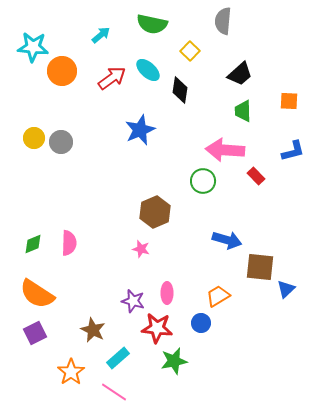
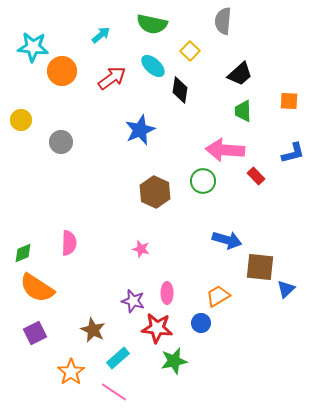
cyan ellipse: moved 5 px right, 4 px up
yellow circle: moved 13 px left, 18 px up
blue L-shape: moved 2 px down
brown hexagon: moved 20 px up; rotated 12 degrees counterclockwise
green diamond: moved 10 px left, 9 px down
orange semicircle: moved 6 px up
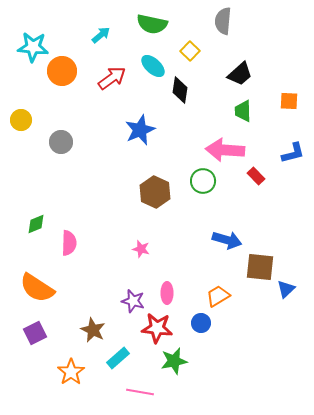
green diamond: moved 13 px right, 29 px up
pink line: moved 26 px right; rotated 24 degrees counterclockwise
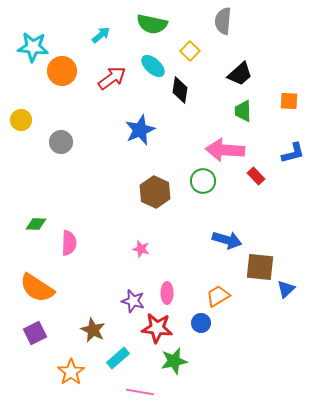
green diamond: rotated 25 degrees clockwise
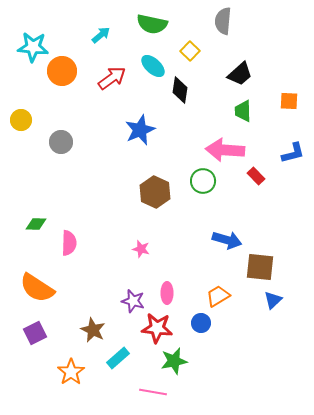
blue triangle: moved 13 px left, 11 px down
pink line: moved 13 px right
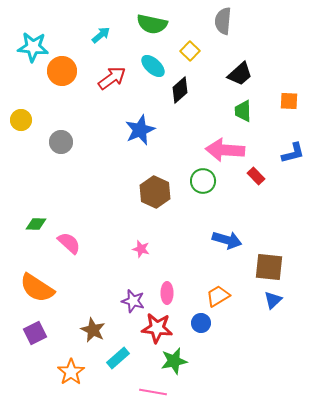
black diamond: rotated 40 degrees clockwise
pink semicircle: rotated 50 degrees counterclockwise
brown square: moved 9 px right
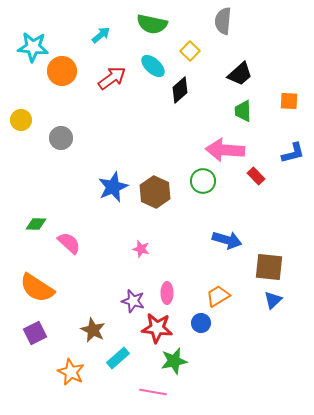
blue star: moved 27 px left, 57 px down
gray circle: moved 4 px up
orange star: rotated 12 degrees counterclockwise
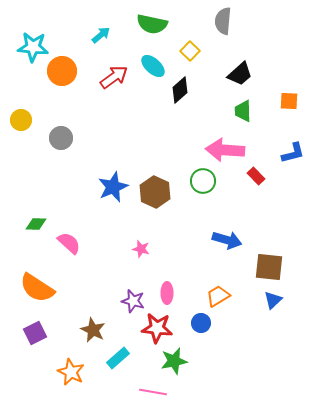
red arrow: moved 2 px right, 1 px up
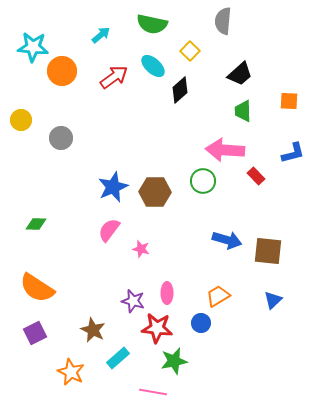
brown hexagon: rotated 24 degrees counterclockwise
pink semicircle: moved 40 px right, 13 px up; rotated 95 degrees counterclockwise
brown square: moved 1 px left, 16 px up
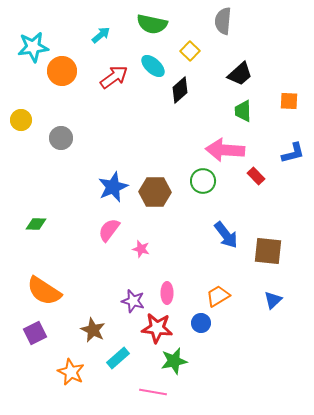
cyan star: rotated 12 degrees counterclockwise
blue arrow: moved 1 px left, 5 px up; rotated 36 degrees clockwise
orange semicircle: moved 7 px right, 3 px down
